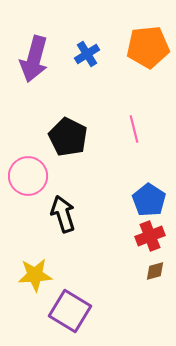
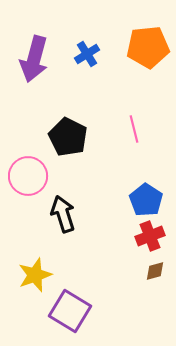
blue pentagon: moved 3 px left
yellow star: rotated 16 degrees counterclockwise
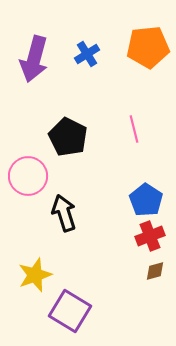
black arrow: moved 1 px right, 1 px up
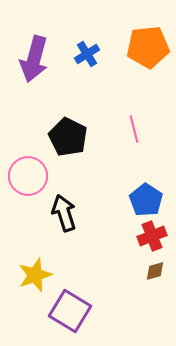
red cross: moved 2 px right
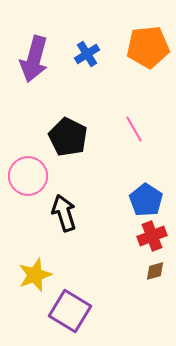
pink line: rotated 16 degrees counterclockwise
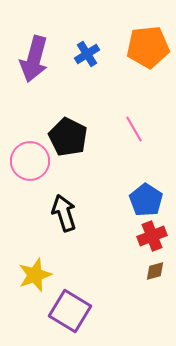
pink circle: moved 2 px right, 15 px up
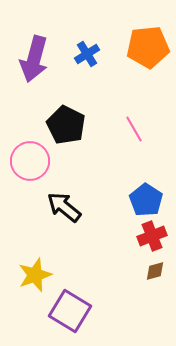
black pentagon: moved 2 px left, 12 px up
black arrow: moved 6 px up; rotated 33 degrees counterclockwise
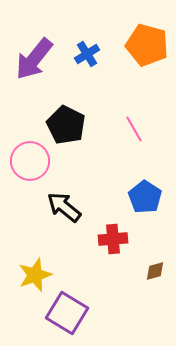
orange pentagon: moved 1 px left, 2 px up; rotated 21 degrees clockwise
purple arrow: rotated 24 degrees clockwise
blue pentagon: moved 1 px left, 3 px up
red cross: moved 39 px left, 3 px down; rotated 16 degrees clockwise
purple square: moved 3 px left, 2 px down
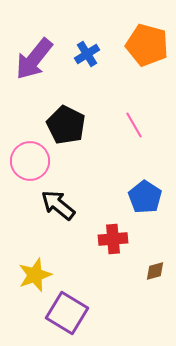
pink line: moved 4 px up
black arrow: moved 6 px left, 2 px up
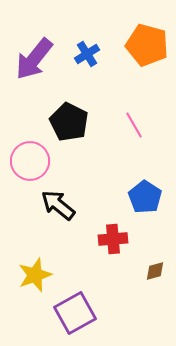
black pentagon: moved 3 px right, 3 px up
purple square: moved 8 px right; rotated 30 degrees clockwise
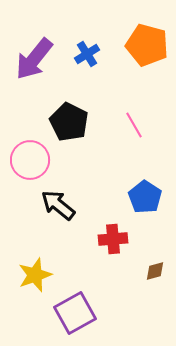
pink circle: moved 1 px up
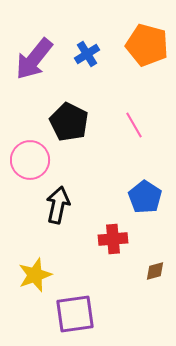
black arrow: rotated 63 degrees clockwise
purple square: moved 1 px down; rotated 21 degrees clockwise
